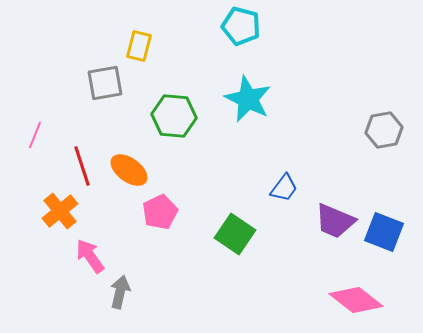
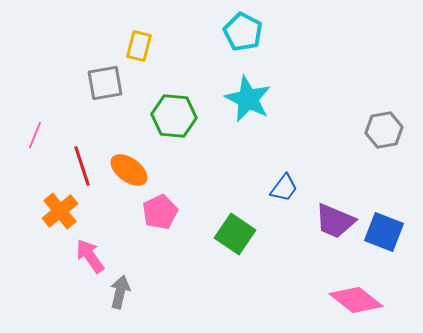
cyan pentagon: moved 2 px right, 6 px down; rotated 12 degrees clockwise
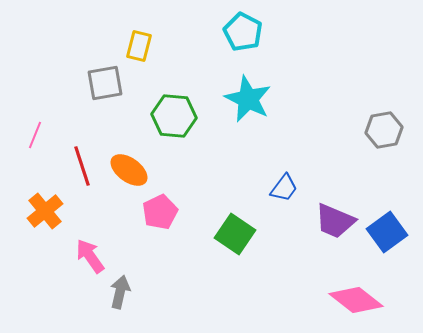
orange cross: moved 15 px left
blue square: moved 3 px right; rotated 33 degrees clockwise
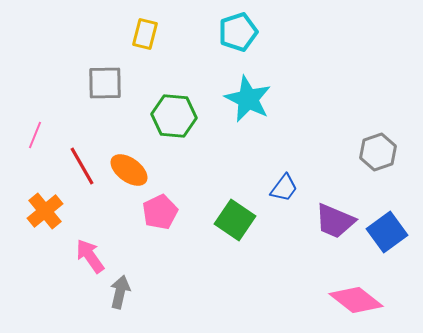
cyan pentagon: moved 5 px left; rotated 27 degrees clockwise
yellow rectangle: moved 6 px right, 12 px up
gray square: rotated 9 degrees clockwise
gray hexagon: moved 6 px left, 22 px down; rotated 9 degrees counterclockwise
red line: rotated 12 degrees counterclockwise
green square: moved 14 px up
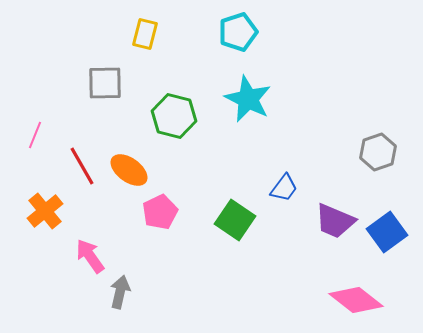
green hexagon: rotated 9 degrees clockwise
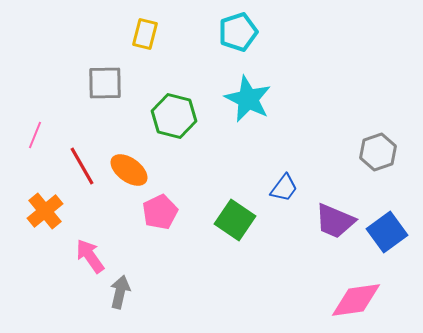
pink diamond: rotated 46 degrees counterclockwise
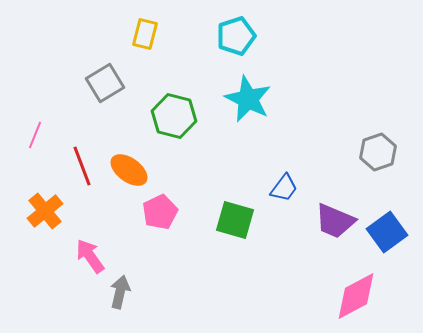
cyan pentagon: moved 2 px left, 4 px down
gray square: rotated 30 degrees counterclockwise
red line: rotated 9 degrees clockwise
green square: rotated 18 degrees counterclockwise
pink diamond: moved 4 px up; rotated 20 degrees counterclockwise
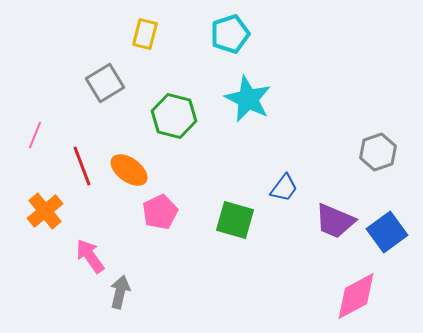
cyan pentagon: moved 6 px left, 2 px up
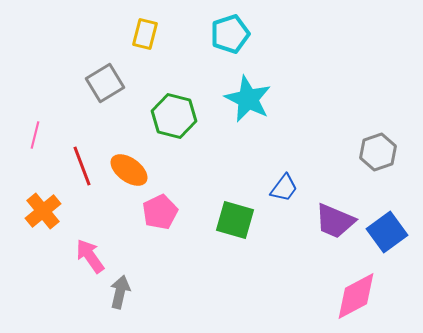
pink line: rotated 8 degrees counterclockwise
orange cross: moved 2 px left
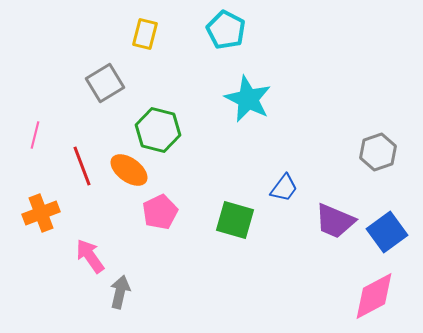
cyan pentagon: moved 4 px left, 4 px up; rotated 27 degrees counterclockwise
green hexagon: moved 16 px left, 14 px down
orange cross: moved 2 px left, 2 px down; rotated 18 degrees clockwise
pink diamond: moved 18 px right
